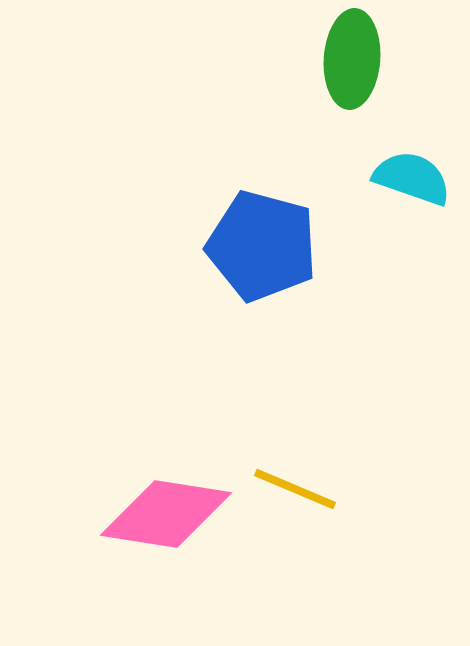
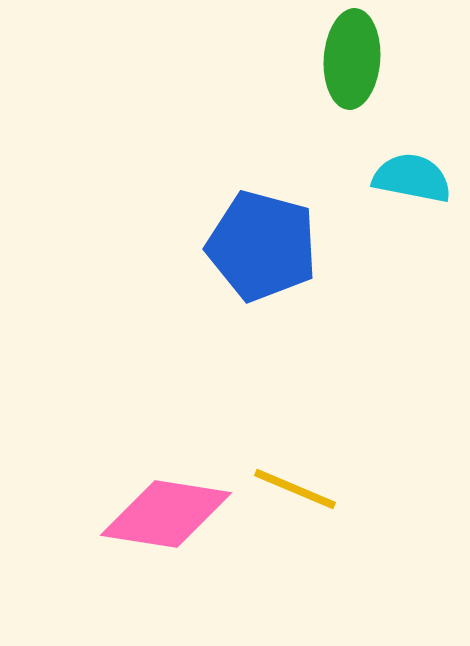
cyan semicircle: rotated 8 degrees counterclockwise
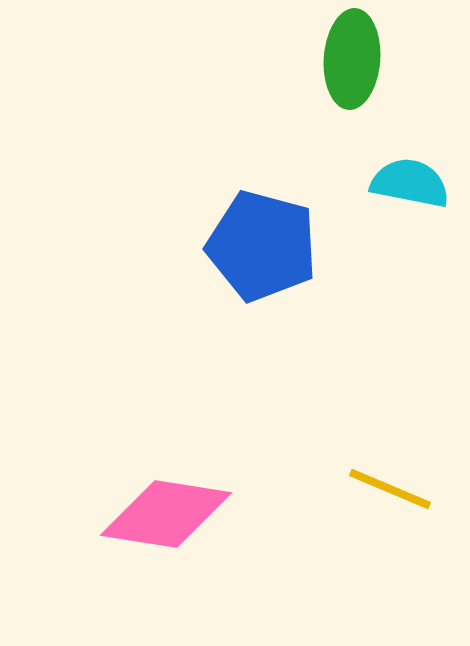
cyan semicircle: moved 2 px left, 5 px down
yellow line: moved 95 px right
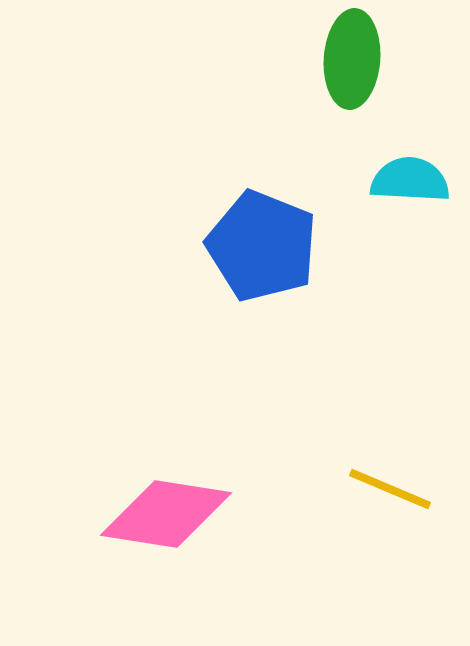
cyan semicircle: moved 3 px up; rotated 8 degrees counterclockwise
blue pentagon: rotated 7 degrees clockwise
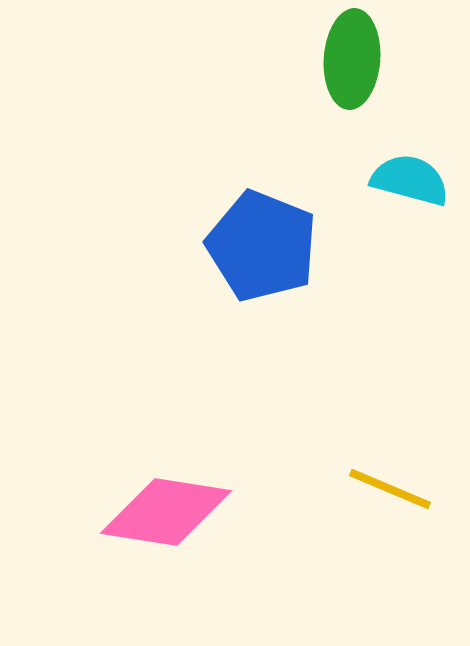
cyan semicircle: rotated 12 degrees clockwise
pink diamond: moved 2 px up
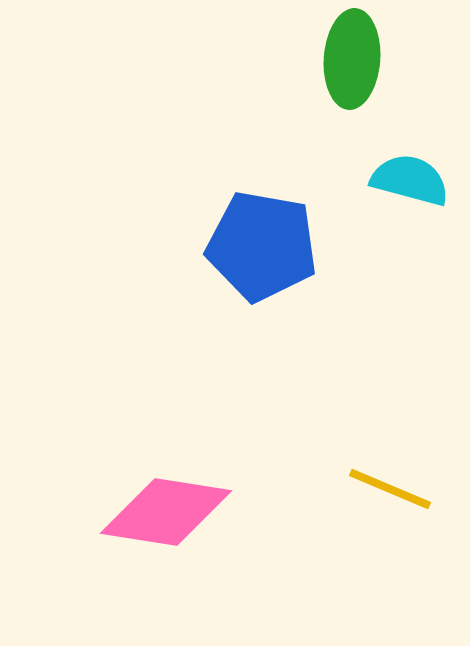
blue pentagon: rotated 12 degrees counterclockwise
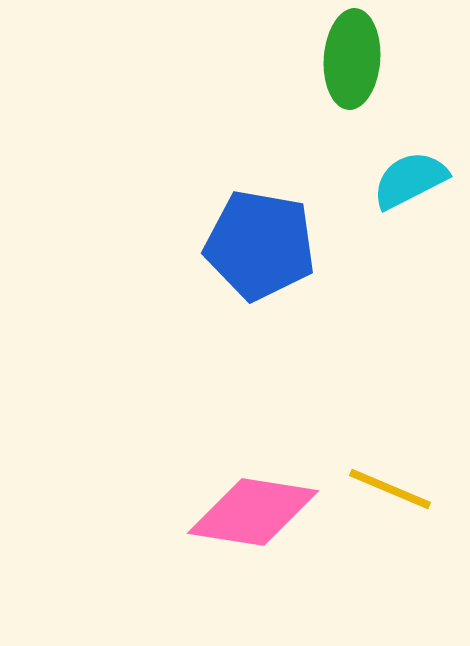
cyan semicircle: rotated 42 degrees counterclockwise
blue pentagon: moved 2 px left, 1 px up
pink diamond: moved 87 px right
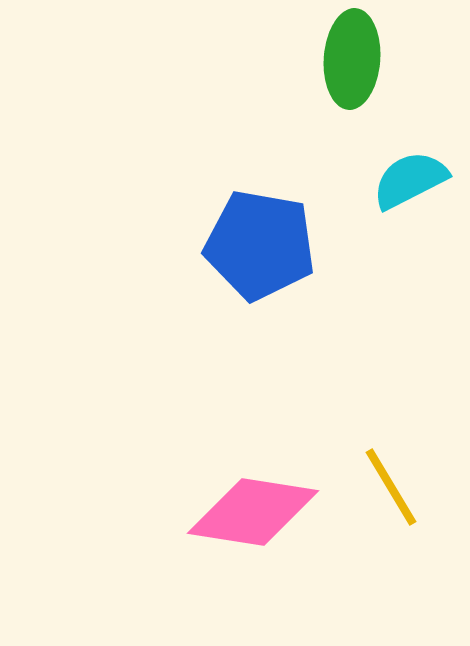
yellow line: moved 1 px right, 2 px up; rotated 36 degrees clockwise
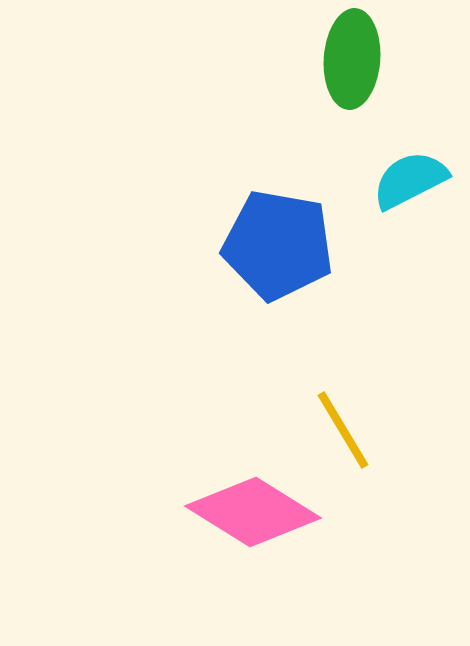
blue pentagon: moved 18 px right
yellow line: moved 48 px left, 57 px up
pink diamond: rotated 23 degrees clockwise
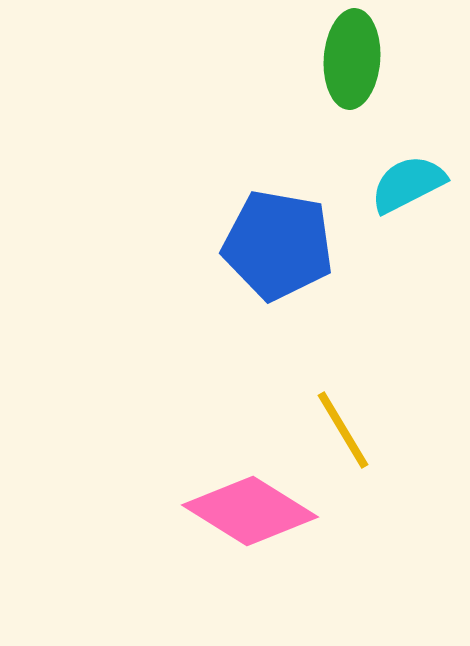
cyan semicircle: moved 2 px left, 4 px down
pink diamond: moved 3 px left, 1 px up
